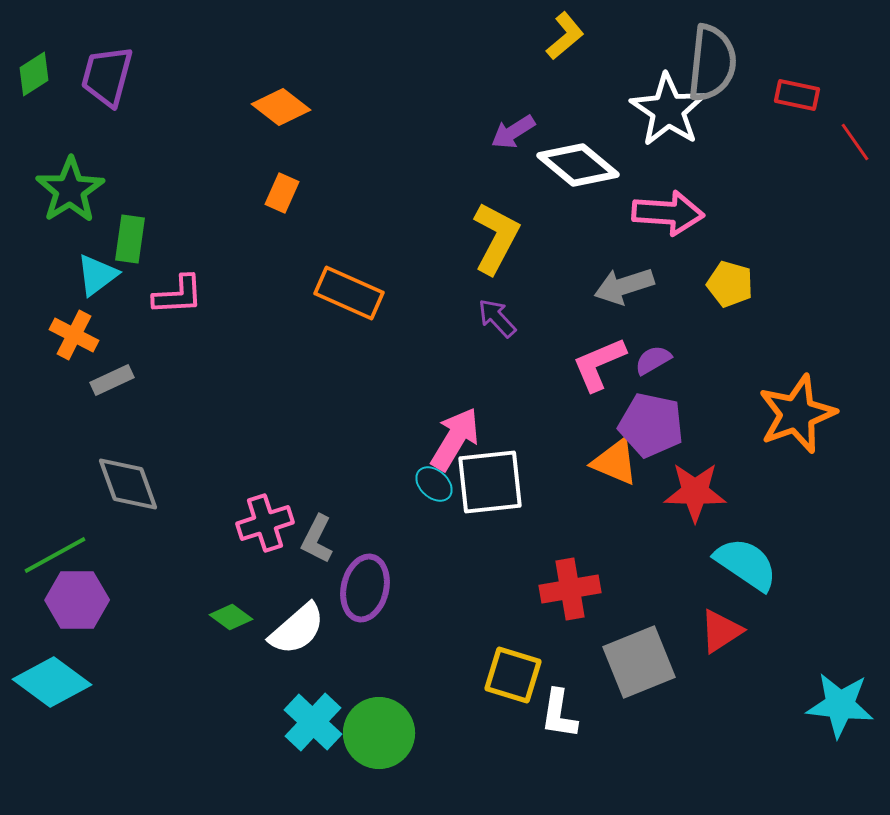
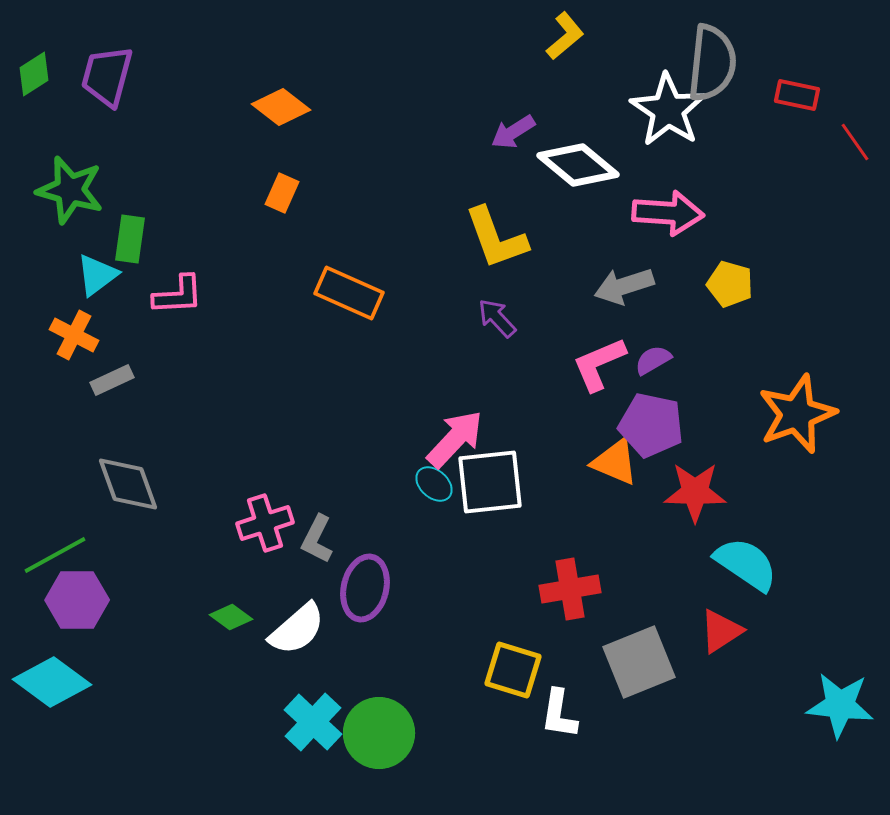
green star at (70, 190): rotated 24 degrees counterclockwise
yellow L-shape at (496, 238): rotated 132 degrees clockwise
pink arrow at (455, 439): rotated 12 degrees clockwise
yellow square at (513, 675): moved 5 px up
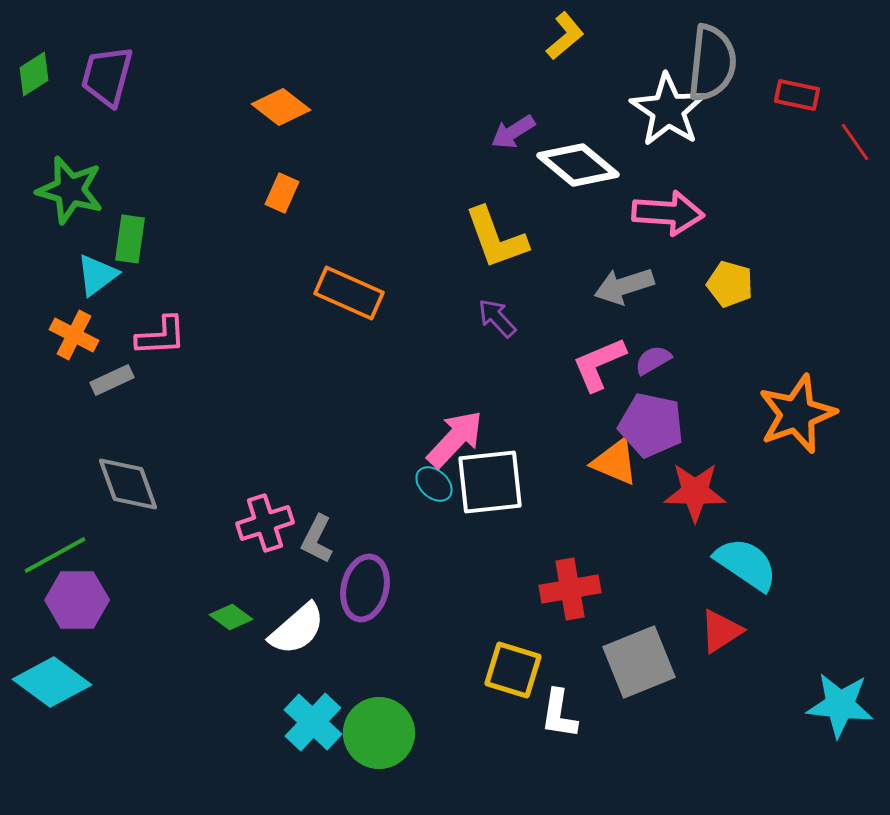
pink L-shape at (178, 295): moved 17 px left, 41 px down
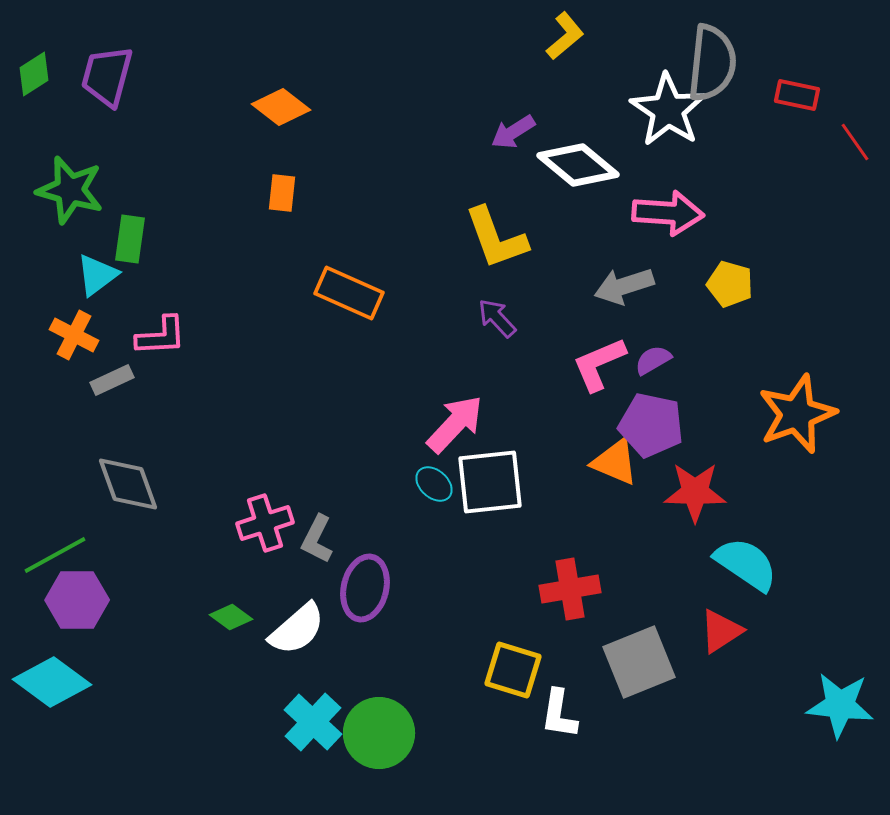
orange rectangle at (282, 193): rotated 18 degrees counterclockwise
pink arrow at (455, 439): moved 15 px up
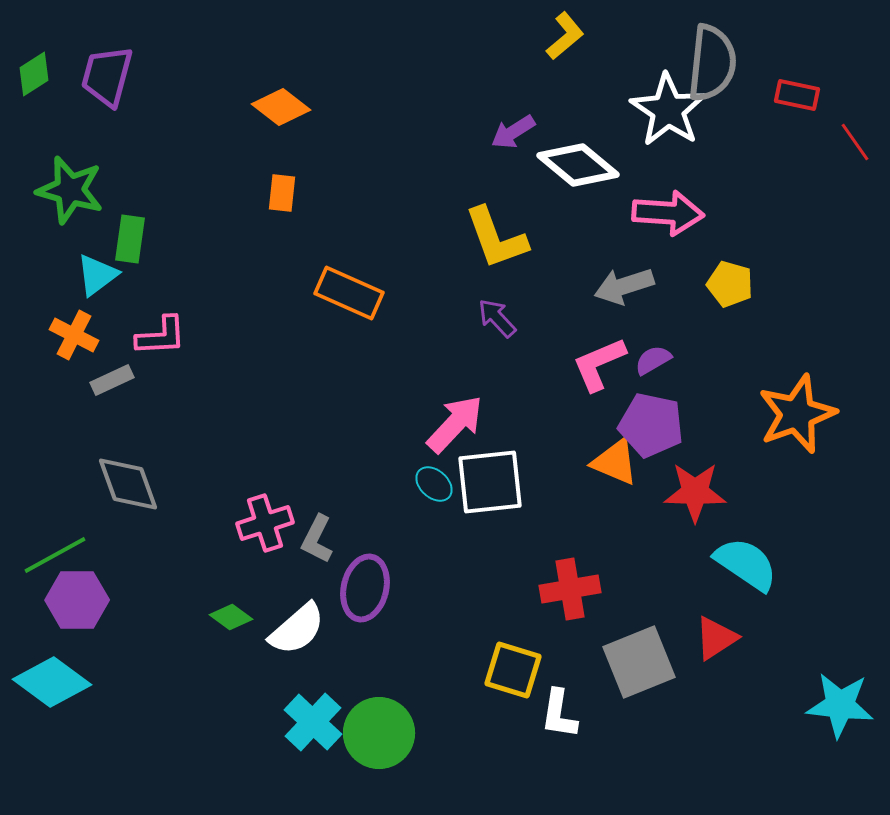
red triangle at (721, 631): moved 5 px left, 7 px down
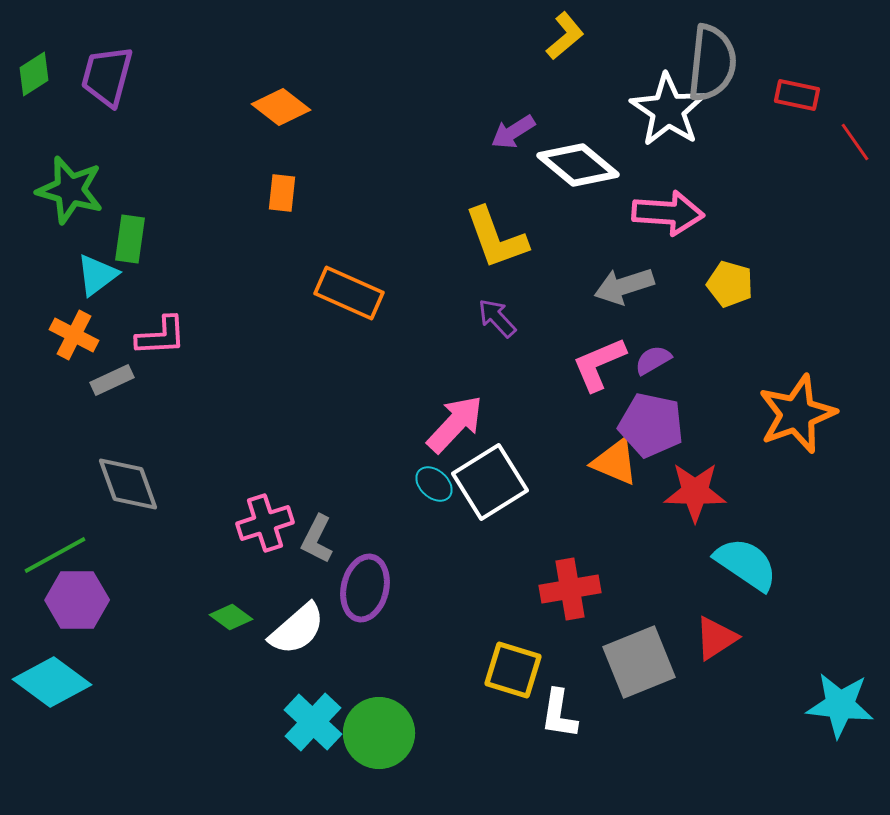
white square at (490, 482): rotated 26 degrees counterclockwise
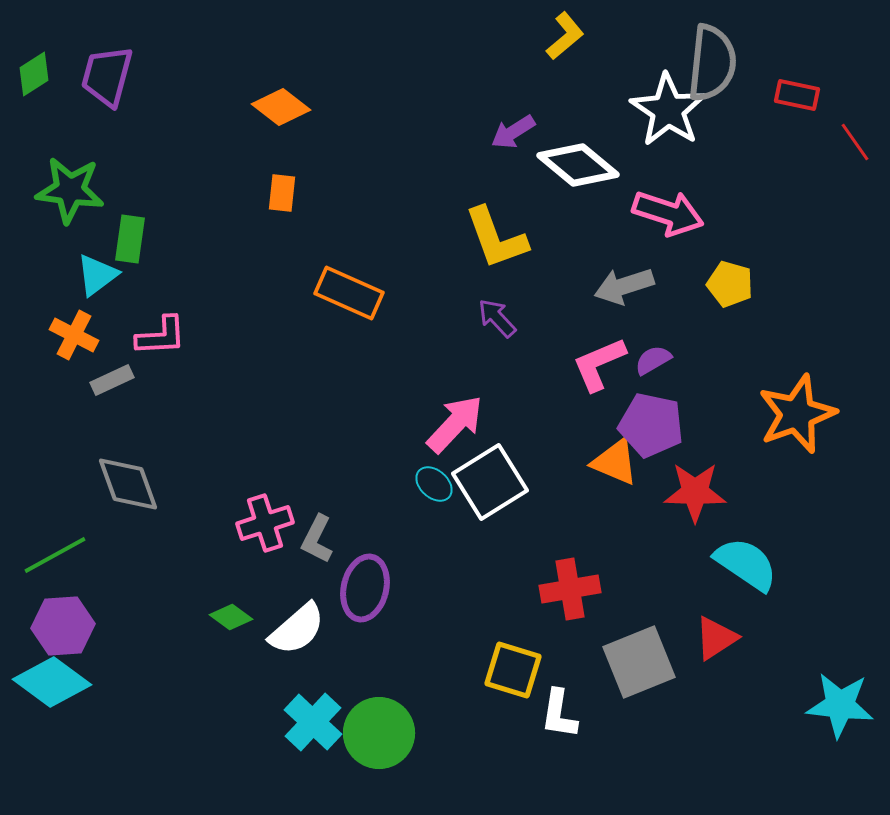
green star at (70, 190): rotated 8 degrees counterclockwise
pink arrow at (668, 213): rotated 14 degrees clockwise
purple hexagon at (77, 600): moved 14 px left, 26 px down; rotated 4 degrees counterclockwise
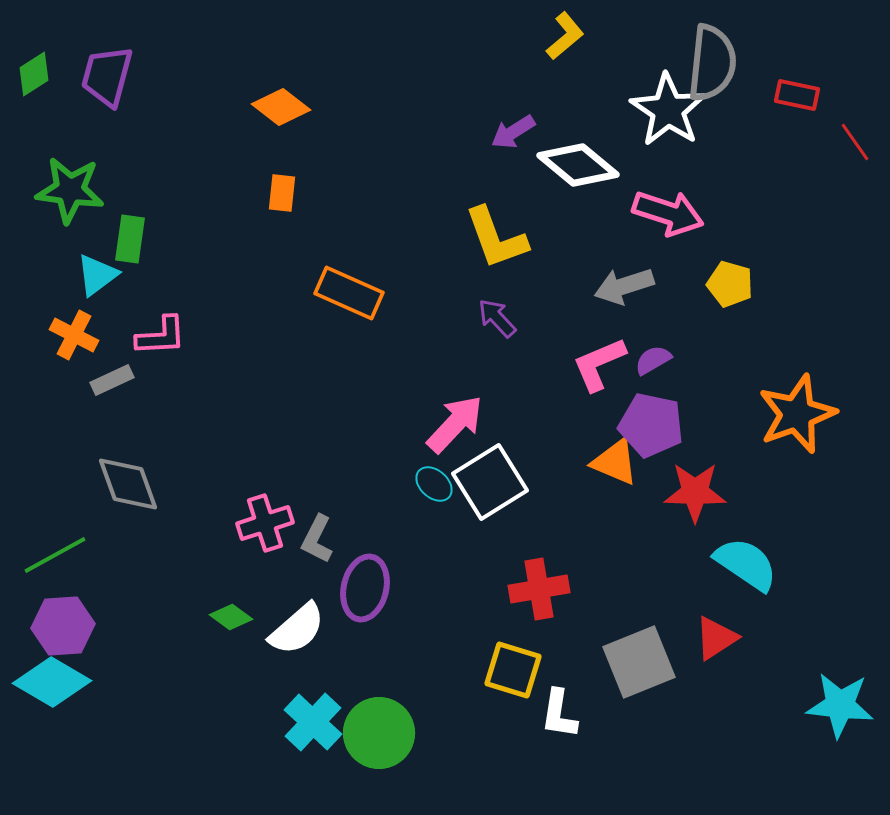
red cross at (570, 589): moved 31 px left
cyan diamond at (52, 682): rotated 6 degrees counterclockwise
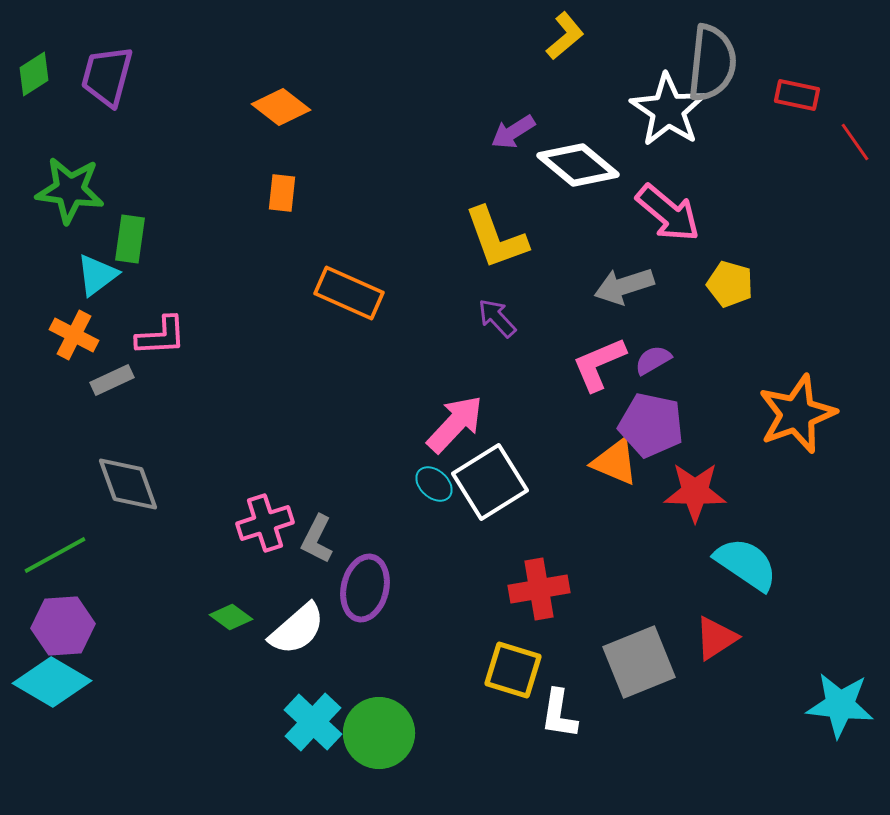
pink arrow at (668, 213): rotated 22 degrees clockwise
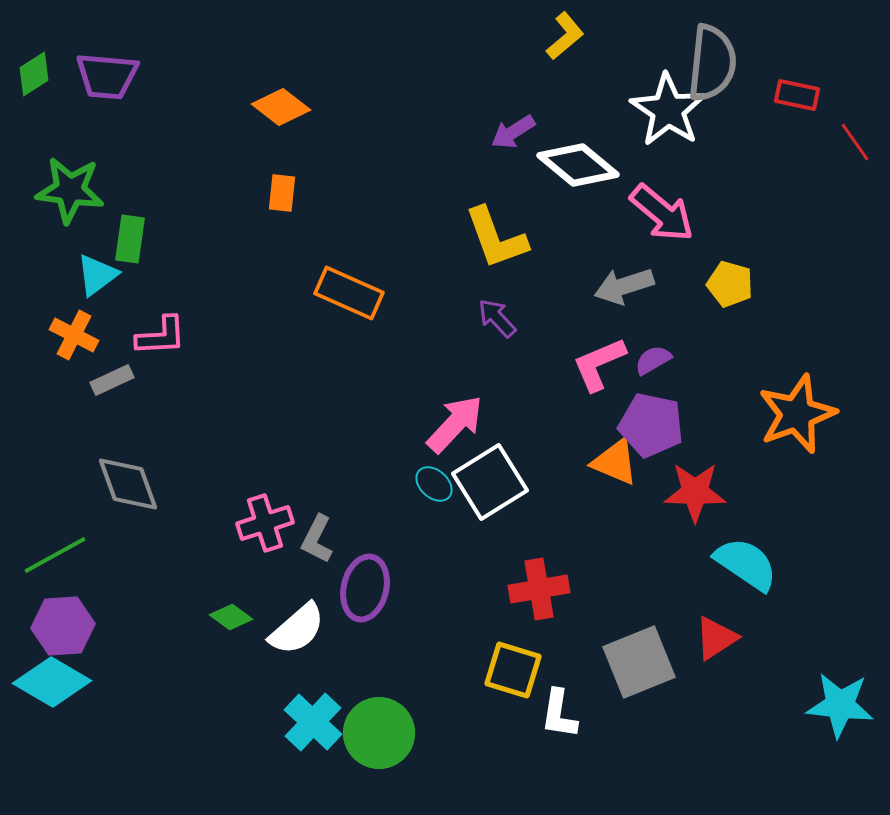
purple trapezoid at (107, 76): rotated 100 degrees counterclockwise
pink arrow at (668, 213): moved 6 px left
